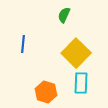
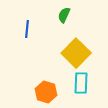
blue line: moved 4 px right, 15 px up
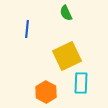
green semicircle: moved 2 px right, 2 px up; rotated 49 degrees counterclockwise
yellow square: moved 9 px left, 3 px down; rotated 20 degrees clockwise
orange hexagon: rotated 10 degrees clockwise
